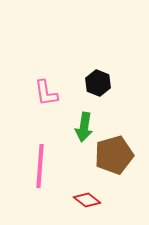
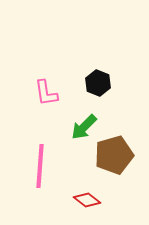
green arrow: rotated 36 degrees clockwise
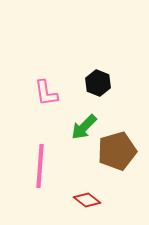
brown pentagon: moved 3 px right, 4 px up
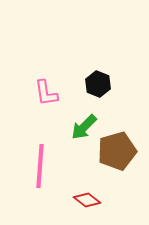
black hexagon: moved 1 px down
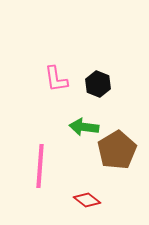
pink L-shape: moved 10 px right, 14 px up
green arrow: rotated 52 degrees clockwise
brown pentagon: moved 1 px up; rotated 15 degrees counterclockwise
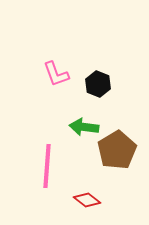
pink L-shape: moved 5 px up; rotated 12 degrees counterclockwise
pink line: moved 7 px right
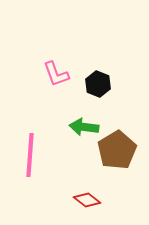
pink line: moved 17 px left, 11 px up
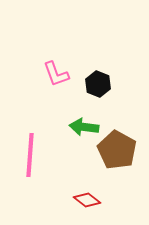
brown pentagon: rotated 12 degrees counterclockwise
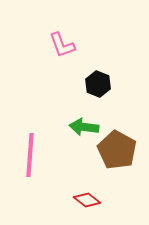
pink L-shape: moved 6 px right, 29 px up
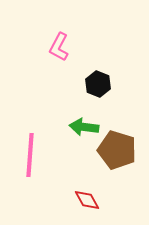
pink L-shape: moved 3 px left, 2 px down; rotated 48 degrees clockwise
brown pentagon: rotated 12 degrees counterclockwise
red diamond: rotated 24 degrees clockwise
